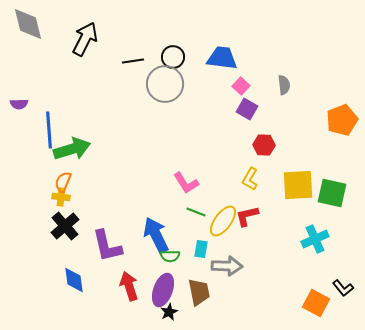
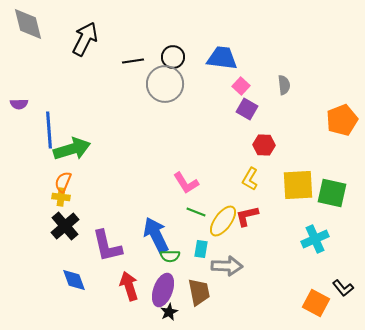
blue diamond: rotated 12 degrees counterclockwise
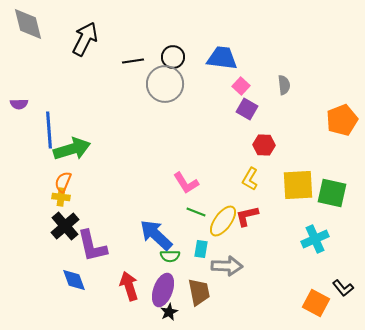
blue arrow: rotated 21 degrees counterclockwise
purple L-shape: moved 15 px left
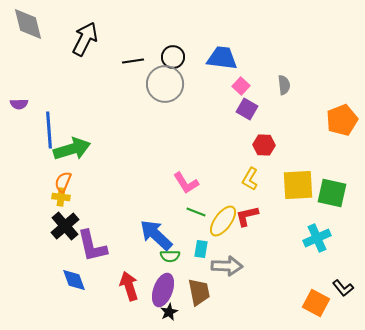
cyan cross: moved 2 px right, 1 px up
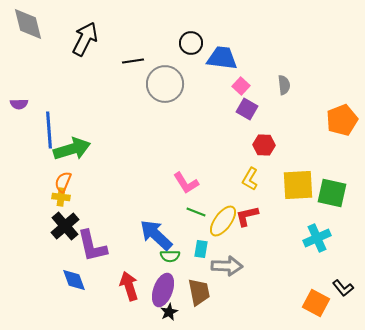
black circle: moved 18 px right, 14 px up
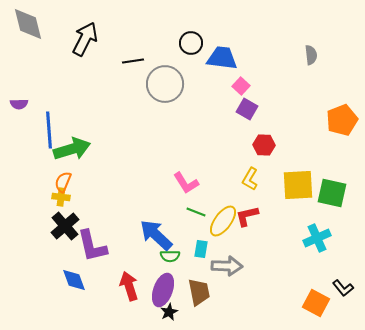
gray semicircle: moved 27 px right, 30 px up
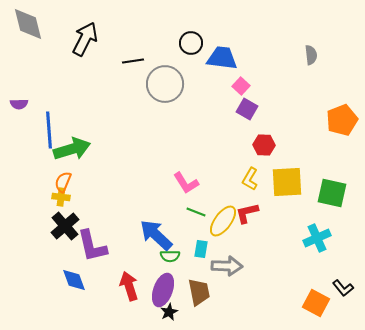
yellow square: moved 11 px left, 3 px up
red L-shape: moved 3 px up
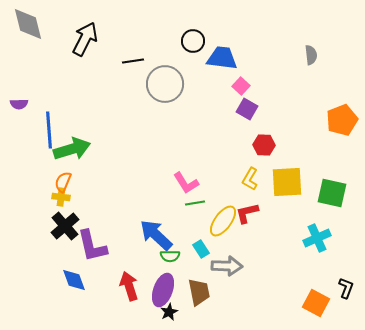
black circle: moved 2 px right, 2 px up
green line: moved 1 px left, 9 px up; rotated 30 degrees counterclockwise
cyan rectangle: rotated 42 degrees counterclockwise
black L-shape: moved 3 px right; rotated 120 degrees counterclockwise
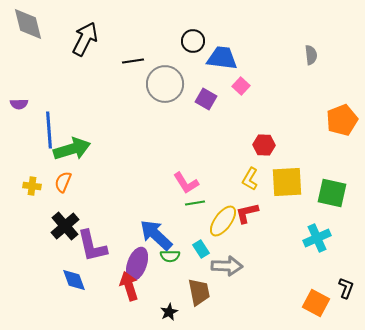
purple square: moved 41 px left, 10 px up
yellow cross: moved 29 px left, 11 px up
purple ellipse: moved 26 px left, 26 px up
